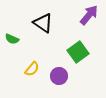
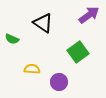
purple arrow: rotated 15 degrees clockwise
yellow semicircle: rotated 126 degrees counterclockwise
purple circle: moved 6 px down
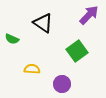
purple arrow: rotated 10 degrees counterclockwise
green square: moved 1 px left, 1 px up
purple circle: moved 3 px right, 2 px down
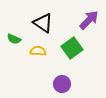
purple arrow: moved 5 px down
green semicircle: moved 2 px right
green square: moved 5 px left, 3 px up
yellow semicircle: moved 6 px right, 18 px up
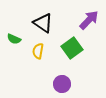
yellow semicircle: rotated 84 degrees counterclockwise
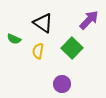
green square: rotated 10 degrees counterclockwise
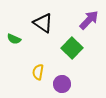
yellow semicircle: moved 21 px down
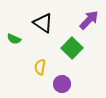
yellow semicircle: moved 2 px right, 5 px up
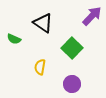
purple arrow: moved 3 px right, 4 px up
purple circle: moved 10 px right
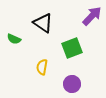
green square: rotated 25 degrees clockwise
yellow semicircle: moved 2 px right
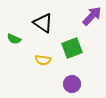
yellow semicircle: moved 1 px right, 7 px up; rotated 91 degrees counterclockwise
